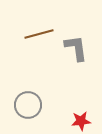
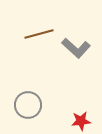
gray L-shape: rotated 140 degrees clockwise
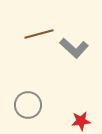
gray L-shape: moved 2 px left
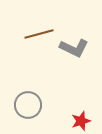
gray L-shape: rotated 16 degrees counterclockwise
red star: rotated 12 degrees counterclockwise
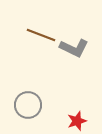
brown line: moved 2 px right, 1 px down; rotated 36 degrees clockwise
red star: moved 4 px left
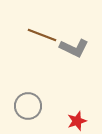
brown line: moved 1 px right
gray circle: moved 1 px down
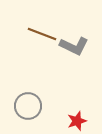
brown line: moved 1 px up
gray L-shape: moved 2 px up
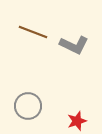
brown line: moved 9 px left, 2 px up
gray L-shape: moved 1 px up
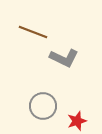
gray L-shape: moved 10 px left, 13 px down
gray circle: moved 15 px right
